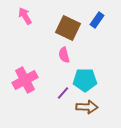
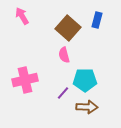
pink arrow: moved 3 px left
blue rectangle: rotated 21 degrees counterclockwise
brown square: rotated 15 degrees clockwise
pink cross: rotated 15 degrees clockwise
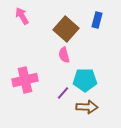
brown square: moved 2 px left, 1 px down
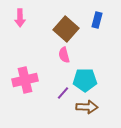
pink arrow: moved 2 px left, 2 px down; rotated 150 degrees counterclockwise
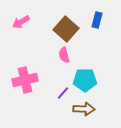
pink arrow: moved 1 px right, 4 px down; rotated 60 degrees clockwise
brown arrow: moved 3 px left, 2 px down
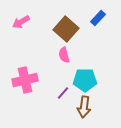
blue rectangle: moved 1 px right, 2 px up; rotated 28 degrees clockwise
brown arrow: moved 2 px up; rotated 95 degrees clockwise
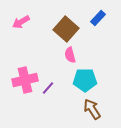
pink semicircle: moved 6 px right
purple line: moved 15 px left, 5 px up
brown arrow: moved 8 px right, 2 px down; rotated 140 degrees clockwise
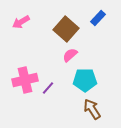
pink semicircle: rotated 63 degrees clockwise
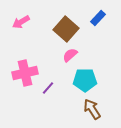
pink cross: moved 7 px up
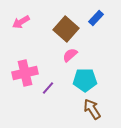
blue rectangle: moved 2 px left
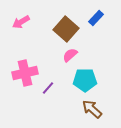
brown arrow: rotated 15 degrees counterclockwise
